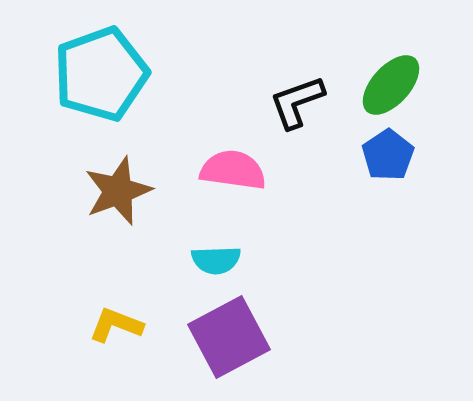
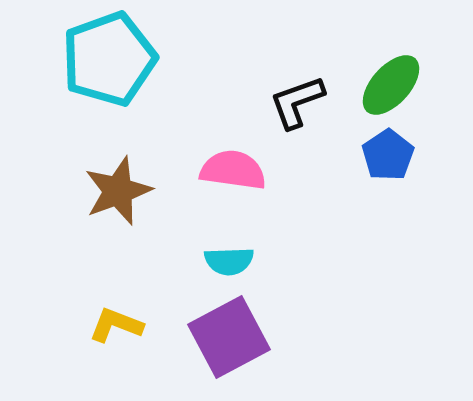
cyan pentagon: moved 8 px right, 15 px up
cyan semicircle: moved 13 px right, 1 px down
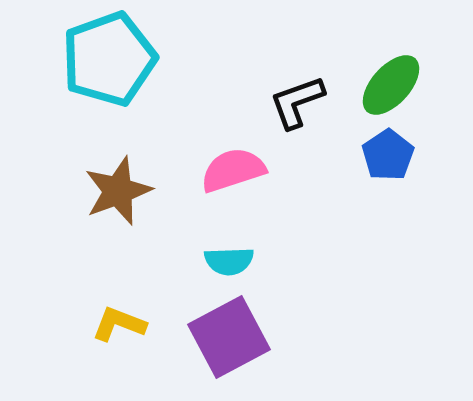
pink semicircle: rotated 26 degrees counterclockwise
yellow L-shape: moved 3 px right, 1 px up
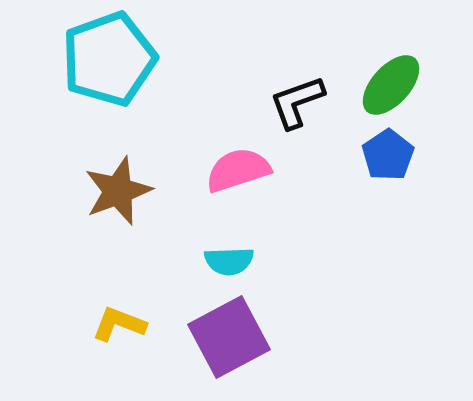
pink semicircle: moved 5 px right
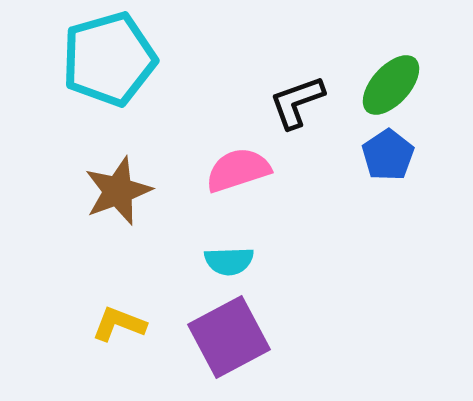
cyan pentagon: rotated 4 degrees clockwise
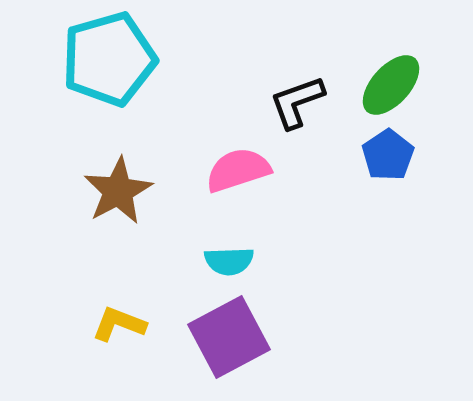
brown star: rotated 8 degrees counterclockwise
